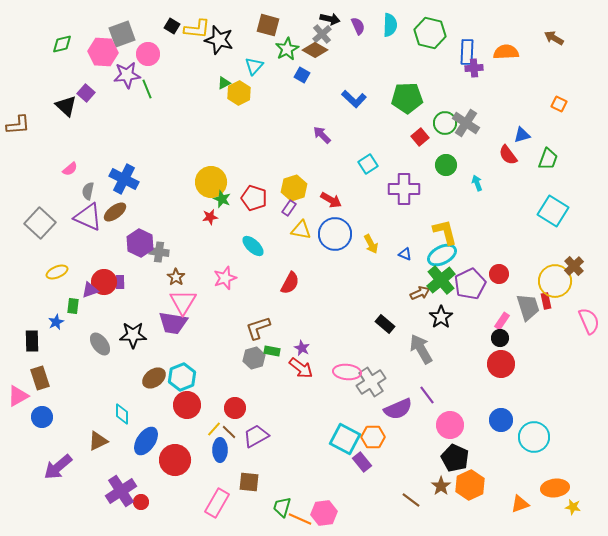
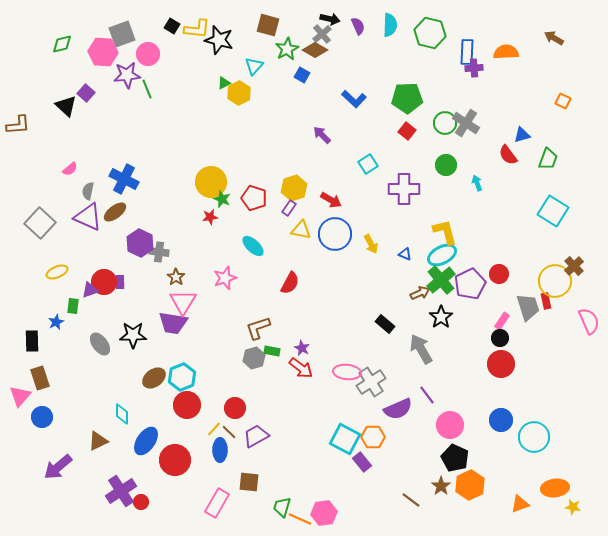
orange square at (559, 104): moved 4 px right, 3 px up
red square at (420, 137): moved 13 px left, 6 px up; rotated 12 degrees counterclockwise
pink triangle at (18, 396): moved 2 px right; rotated 20 degrees counterclockwise
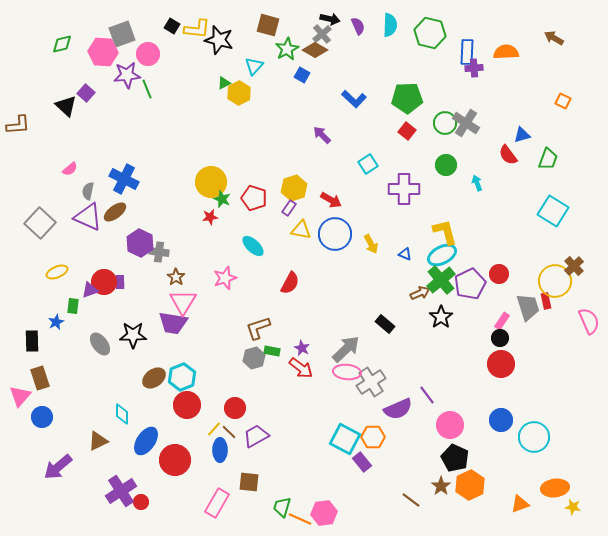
gray arrow at (421, 349): moved 75 px left; rotated 76 degrees clockwise
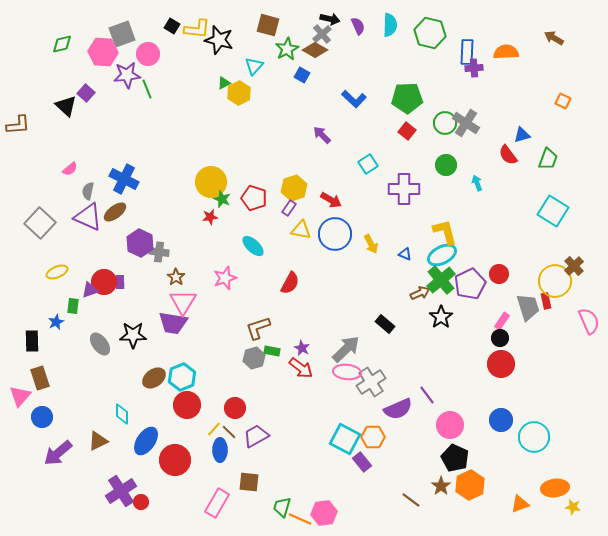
purple arrow at (58, 467): moved 14 px up
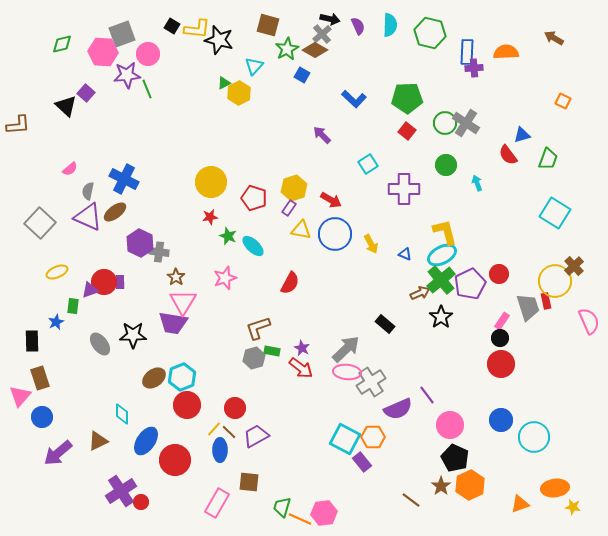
green star at (222, 199): moved 6 px right, 37 px down
cyan square at (553, 211): moved 2 px right, 2 px down
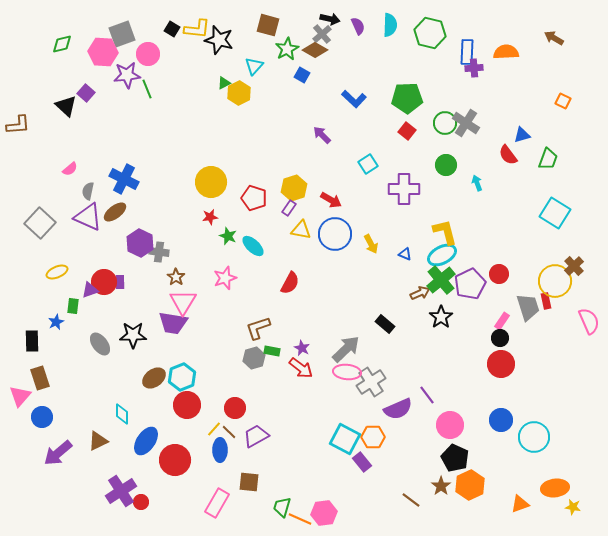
black square at (172, 26): moved 3 px down
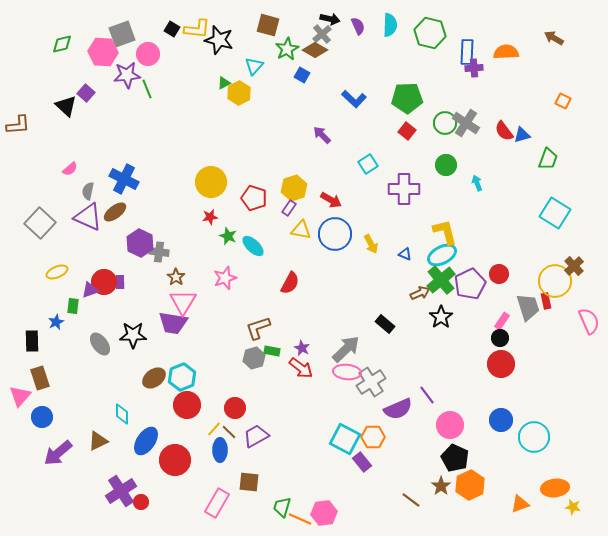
red semicircle at (508, 155): moved 4 px left, 24 px up
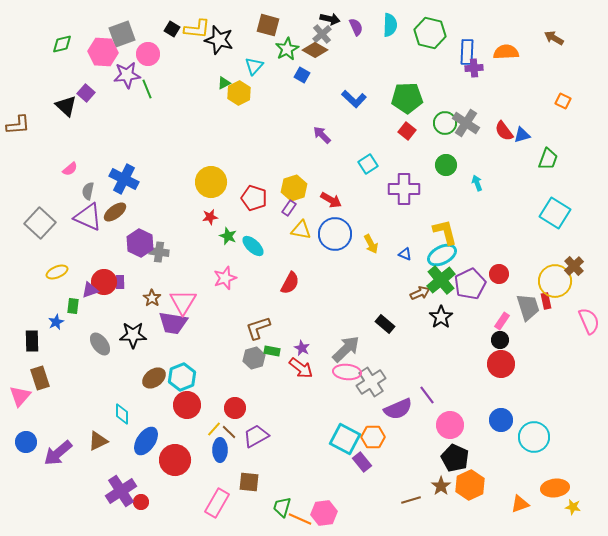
purple semicircle at (358, 26): moved 2 px left, 1 px down
brown star at (176, 277): moved 24 px left, 21 px down
black circle at (500, 338): moved 2 px down
blue circle at (42, 417): moved 16 px left, 25 px down
brown line at (411, 500): rotated 54 degrees counterclockwise
